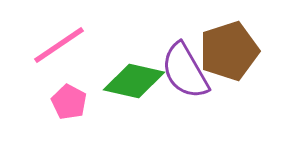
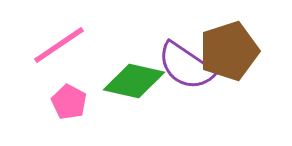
purple semicircle: moved 1 px right, 5 px up; rotated 26 degrees counterclockwise
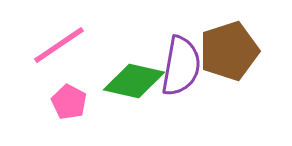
purple semicircle: moved 5 px left; rotated 114 degrees counterclockwise
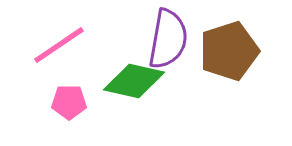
purple semicircle: moved 13 px left, 27 px up
pink pentagon: rotated 28 degrees counterclockwise
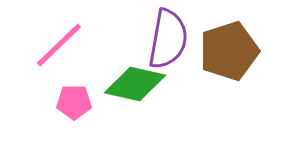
pink line: rotated 10 degrees counterclockwise
green diamond: moved 1 px right, 3 px down
pink pentagon: moved 5 px right
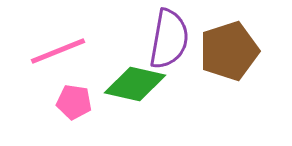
purple semicircle: moved 1 px right
pink line: moved 1 px left, 6 px down; rotated 22 degrees clockwise
pink pentagon: rotated 8 degrees clockwise
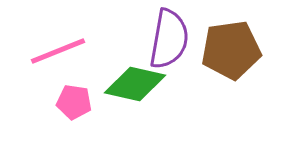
brown pentagon: moved 2 px right, 1 px up; rotated 10 degrees clockwise
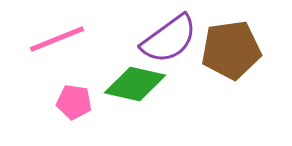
purple semicircle: rotated 44 degrees clockwise
pink line: moved 1 px left, 12 px up
